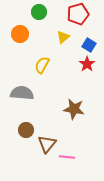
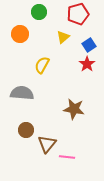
blue square: rotated 24 degrees clockwise
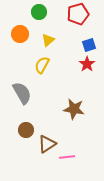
yellow triangle: moved 15 px left, 3 px down
blue square: rotated 16 degrees clockwise
gray semicircle: rotated 55 degrees clockwise
brown triangle: rotated 18 degrees clockwise
pink line: rotated 14 degrees counterclockwise
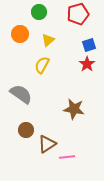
gray semicircle: moved 1 px left, 1 px down; rotated 25 degrees counterclockwise
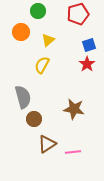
green circle: moved 1 px left, 1 px up
orange circle: moved 1 px right, 2 px up
gray semicircle: moved 2 px right, 3 px down; rotated 40 degrees clockwise
brown circle: moved 8 px right, 11 px up
pink line: moved 6 px right, 5 px up
